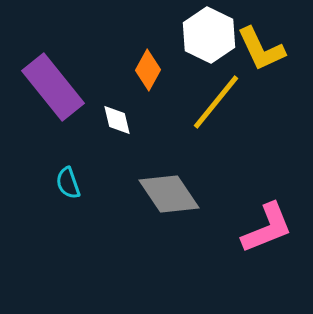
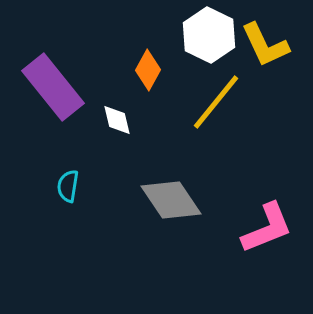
yellow L-shape: moved 4 px right, 4 px up
cyan semicircle: moved 3 px down; rotated 28 degrees clockwise
gray diamond: moved 2 px right, 6 px down
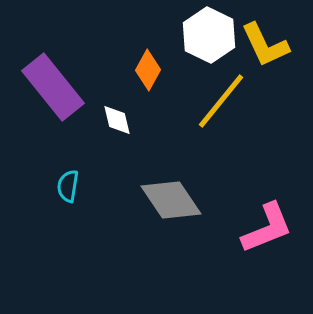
yellow line: moved 5 px right, 1 px up
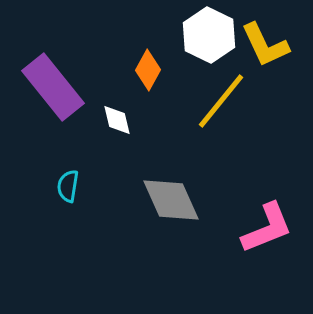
gray diamond: rotated 10 degrees clockwise
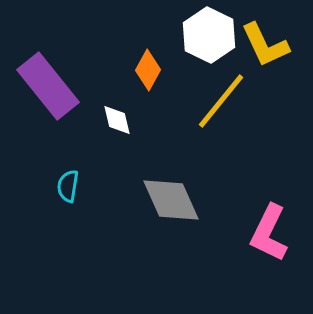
purple rectangle: moved 5 px left, 1 px up
pink L-shape: moved 2 px right, 5 px down; rotated 138 degrees clockwise
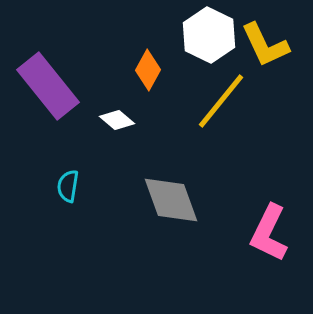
white diamond: rotated 36 degrees counterclockwise
gray diamond: rotated 4 degrees clockwise
